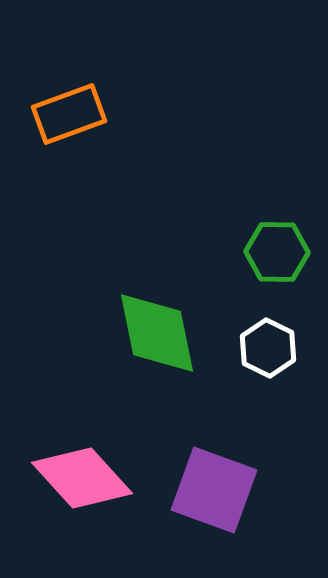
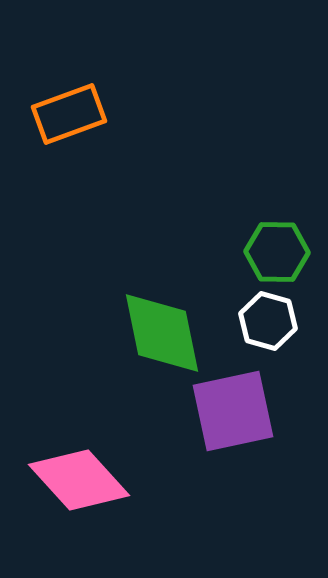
green diamond: moved 5 px right
white hexagon: moved 27 px up; rotated 10 degrees counterclockwise
pink diamond: moved 3 px left, 2 px down
purple square: moved 19 px right, 79 px up; rotated 32 degrees counterclockwise
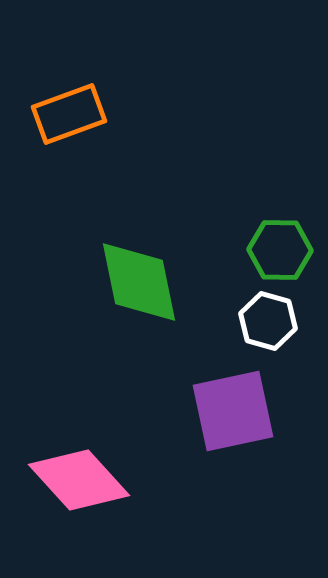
green hexagon: moved 3 px right, 2 px up
green diamond: moved 23 px left, 51 px up
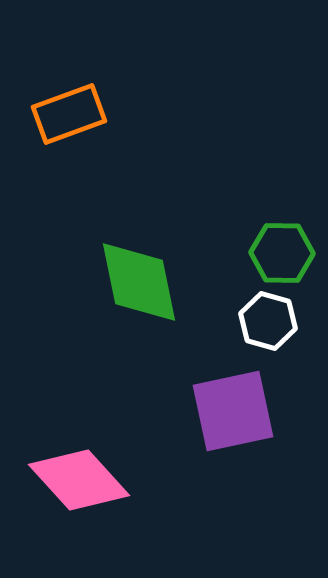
green hexagon: moved 2 px right, 3 px down
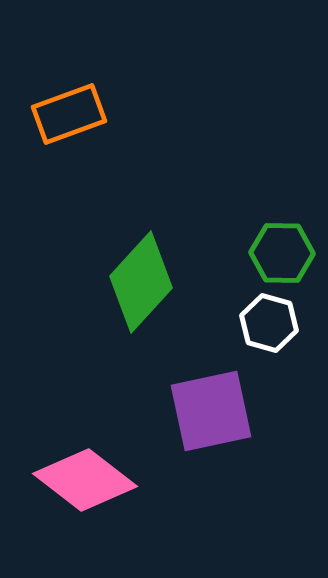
green diamond: moved 2 px right; rotated 54 degrees clockwise
white hexagon: moved 1 px right, 2 px down
purple square: moved 22 px left
pink diamond: moved 6 px right; rotated 10 degrees counterclockwise
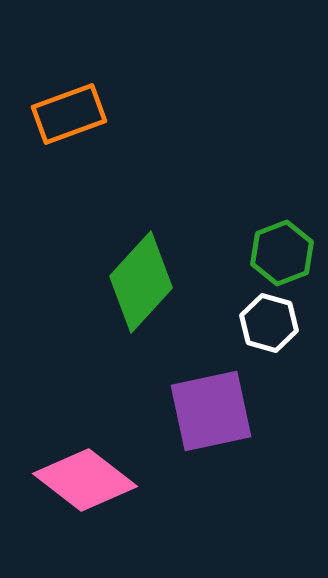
green hexagon: rotated 22 degrees counterclockwise
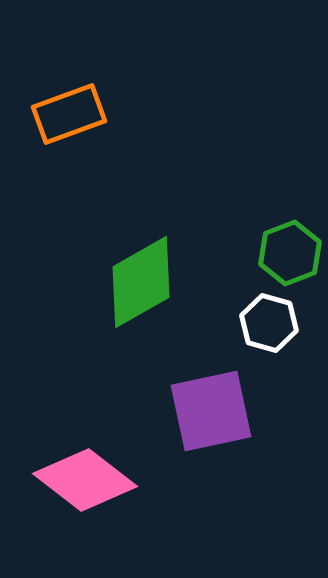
green hexagon: moved 8 px right
green diamond: rotated 18 degrees clockwise
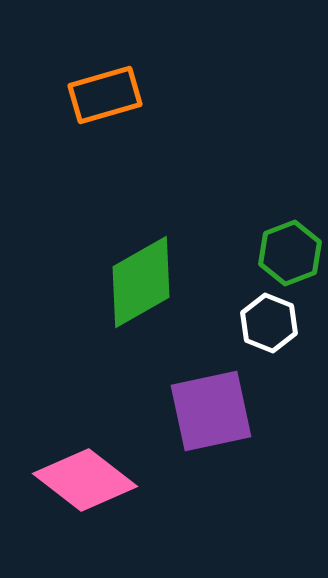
orange rectangle: moved 36 px right, 19 px up; rotated 4 degrees clockwise
white hexagon: rotated 6 degrees clockwise
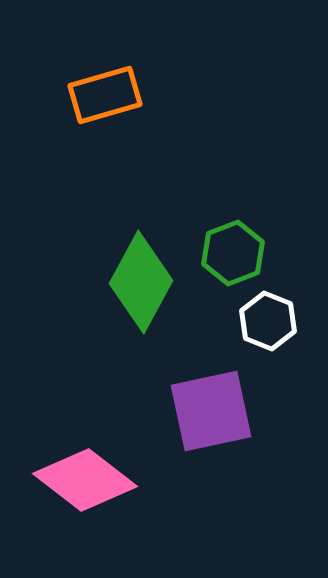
green hexagon: moved 57 px left
green diamond: rotated 32 degrees counterclockwise
white hexagon: moved 1 px left, 2 px up
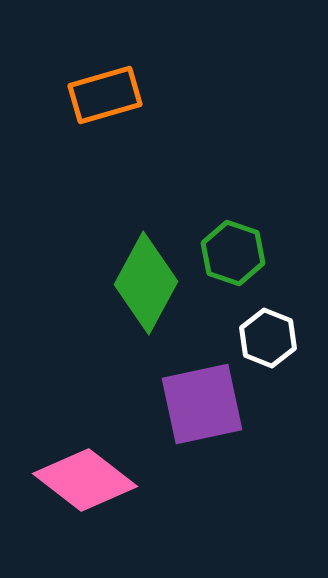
green hexagon: rotated 20 degrees counterclockwise
green diamond: moved 5 px right, 1 px down
white hexagon: moved 17 px down
purple square: moved 9 px left, 7 px up
